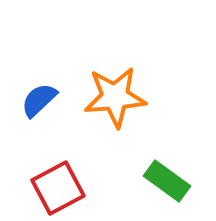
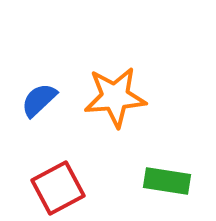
green rectangle: rotated 27 degrees counterclockwise
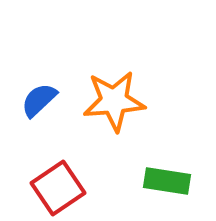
orange star: moved 1 px left, 4 px down
red square: rotated 6 degrees counterclockwise
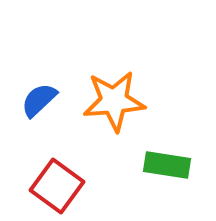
green rectangle: moved 16 px up
red square: moved 1 px left, 2 px up; rotated 20 degrees counterclockwise
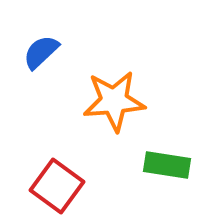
blue semicircle: moved 2 px right, 48 px up
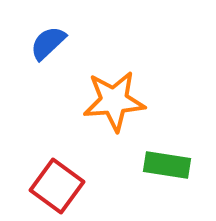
blue semicircle: moved 7 px right, 9 px up
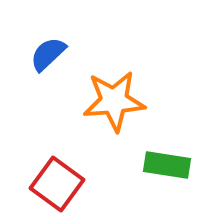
blue semicircle: moved 11 px down
red square: moved 2 px up
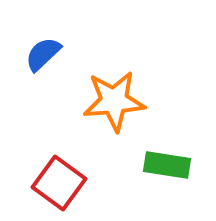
blue semicircle: moved 5 px left
red square: moved 2 px right, 1 px up
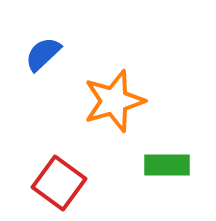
orange star: rotated 12 degrees counterclockwise
green rectangle: rotated 9 degrees counterclockwise
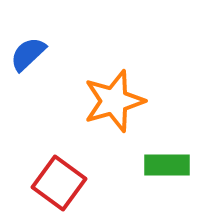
blue semicircle: moved 15 px left
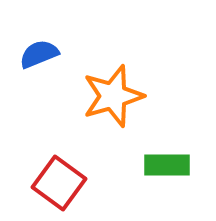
blue semicircle: moved 11 px right; rotated 21 degrees clockwise
orange star: moved 1 px left, 5 px up
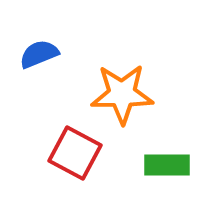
orange star: moved 9 px right, 2 px up; rotated 16 degrees clockwise
red square: moved 16 px right, 30 px up; rotated 8 degrees counterclockwise
